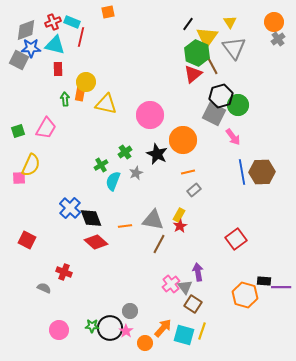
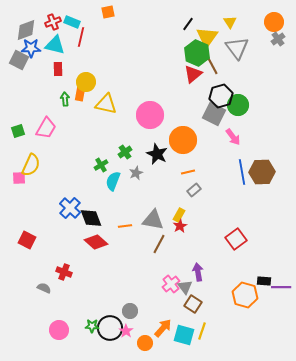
gray triangle at (234, 48): moved 3 px right
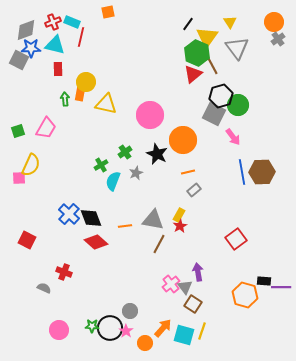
blue cross at (70, 208): moved 1 px left, 6 px down
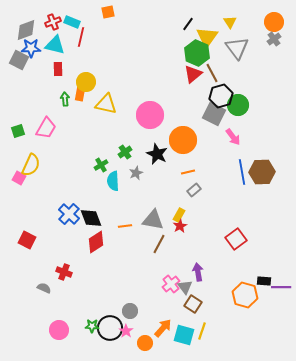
gray cross at (278, 39): moved 4 px left
brown line at (212, 65): moved 8 px down
pink square at (19, 178): rotated 32 degrees clockwise
cyan semicircle at (113, 181): rotated 24 degrees counterclockwise
red diamond at (96, 242): rotated 75 degrees counterclockwise
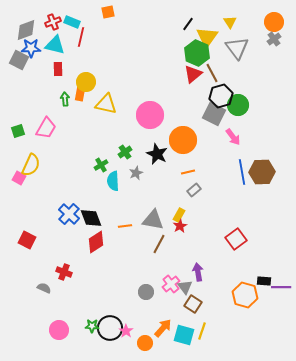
gray circle at (130, 311): moved 16 px right, 19 px up
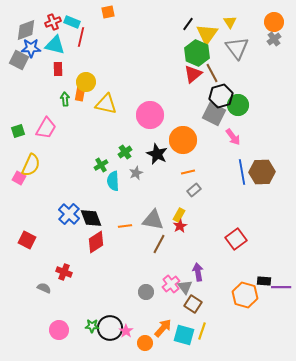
yellow triangle at (207, 37): moved 3 px up
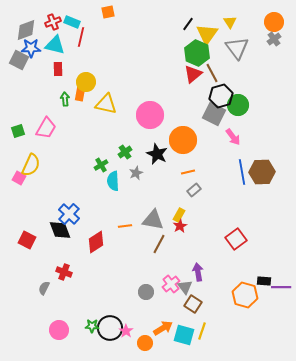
black diamond at (91, 218): moved 31 px left, 12 px down
gray semicircle at (44, 288): rotated 88 degrees counterclockwise
orange arrow at (163, 328): rotated 18 degrees clockwise
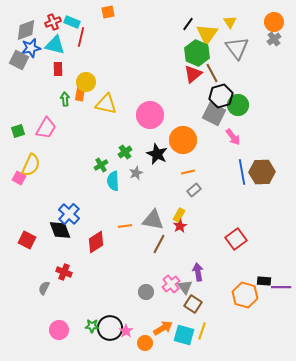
blue star at (31, 48): rotated 12 degrees counterclockwise
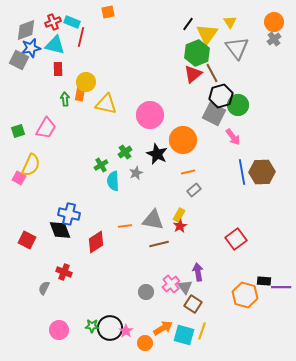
green hexagon at (197, 53): rotated 15 degrees clockwise
blue cross at (69, 214): rotated 30 degrees counterclockwise
brown line at (159, 244): rotated 48 degrees clockwise
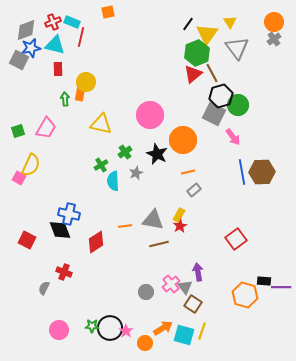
yellow triangle at (106, 104): moved 5 px left, 20 px down
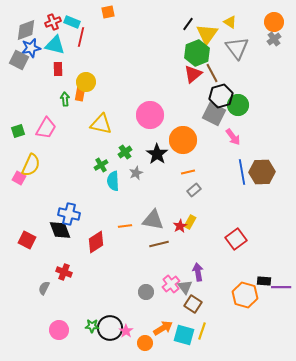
yellow triangle at (230, 22): rotated 24 degrees counterclockwise
black star at (157, 154): rotated 10 degrees clockwise
yellow rectangle at (179, 215): moved 11 px right, 7 px down
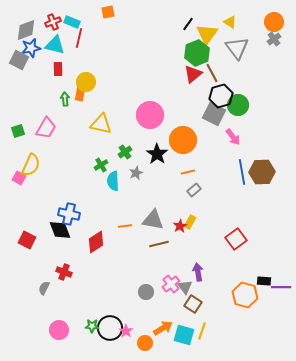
red line at (81, 37): moved 2 px left, 1 px down
